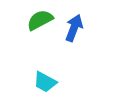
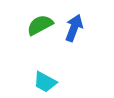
green semicircle: moved 5 px down
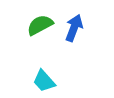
cyan trapezoid: moved 1 px left, 1 px up; rotated 20 degrees clockwise
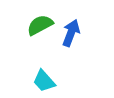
blue arrow: moved 3 px left, 5 px down
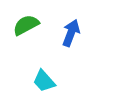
green semicircle: moved 14 px left
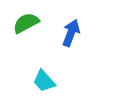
green semicircle: moved 2 px up
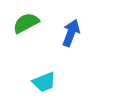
cyan trapezoid: moved 1 px down; rotated 70 degrees counterclockwise
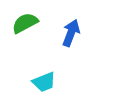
green semicircle: moved 1 px left
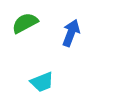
cyan trapezoid: moved 2 px left
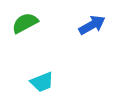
blue arrow: moved 21 px right, 8 px up; rotated 40 degrees clockwise
